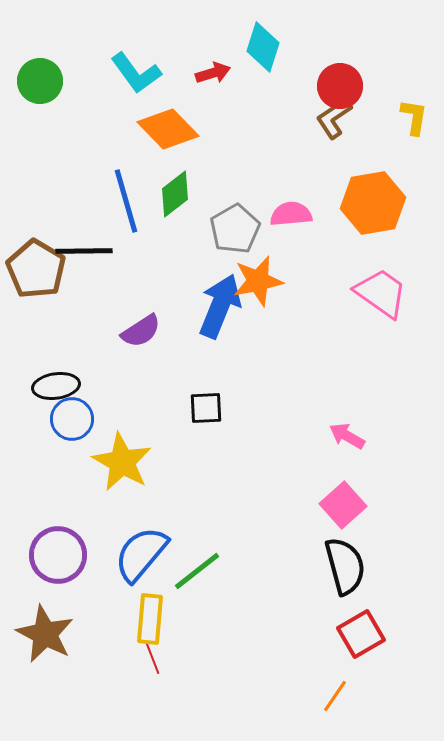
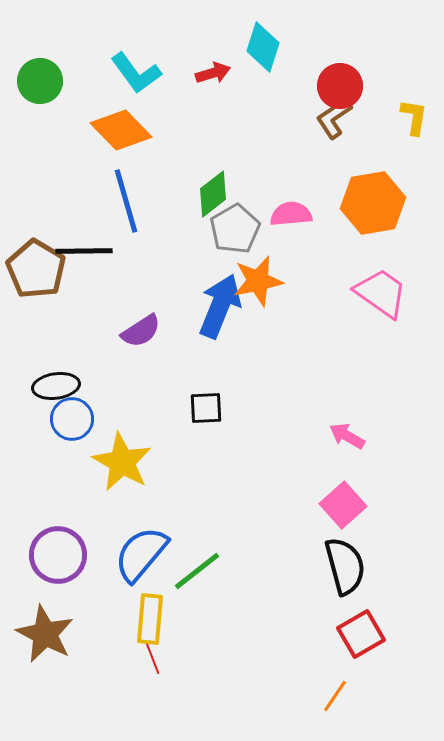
orange diamond: moved 47 px left, 1 px down
green diamond: moved 38 px right
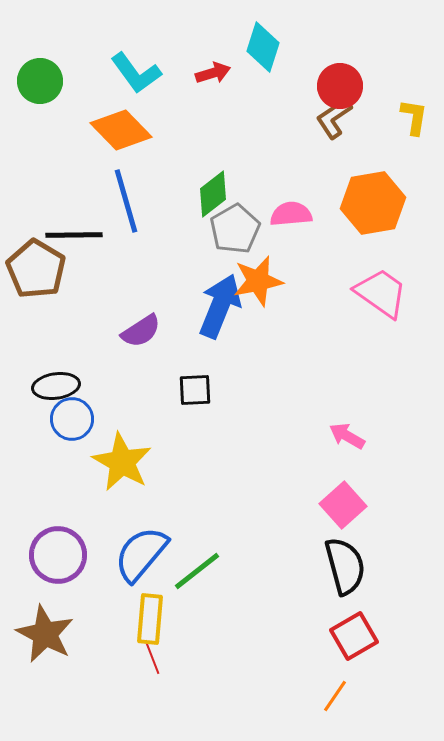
black line: moved 10 px left, 16 px up
black square: moved 11 px left, 18 px up
red square: moved 7 px left, 2 px down
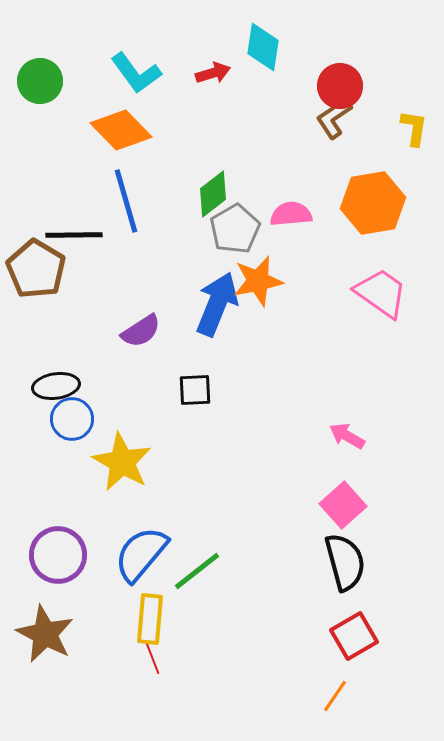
cyan diamond: rotated 9 degrees counterclockwise
yellow L-shape: moved 11 px down
blue arrow: moved 3 px left, 2 px up
black semicircle: moved 4 px up
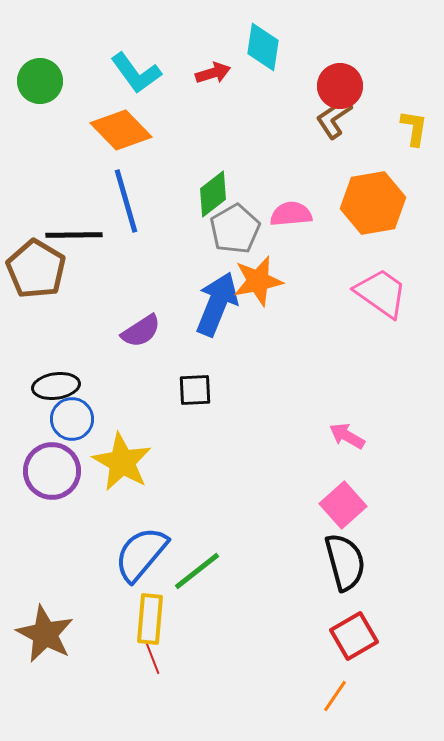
purple circle: moved 6 px left, 84 px up
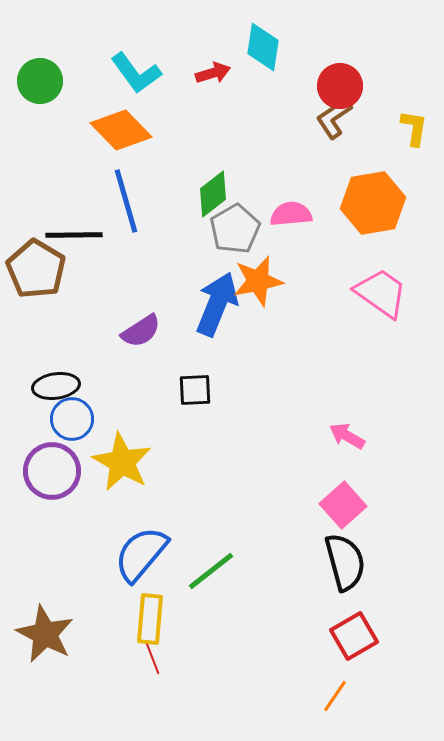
green line: moved 14 px right
